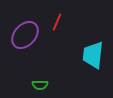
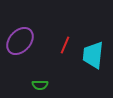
red line: moved 8 px right, 23 px down
purple ellipse: moved 5 px left, 6 px down
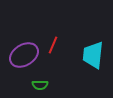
purple ellipse: moved 4 px right, 14 px down; rotated 16 degrees clockwise
red line: moved 12 px left
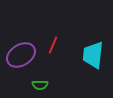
purple ellipse: moved 3 px left
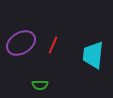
purple ellipse: moved 12 px up
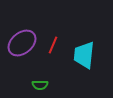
purple ellipse: moved 1 px right; rotated 8 degrees counterclockwise
cyan trapezoid: moved 9 px left
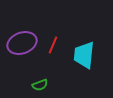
purple ellipse: rotated 20 degrees clockwise
green semicircle: rotated 21 degrees counterclockwise
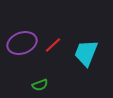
red line: rotated 24 degrees clockwise
cyan trapezoid: moved 2 px right, 2 px up; rotated 16 degrees clockwise
